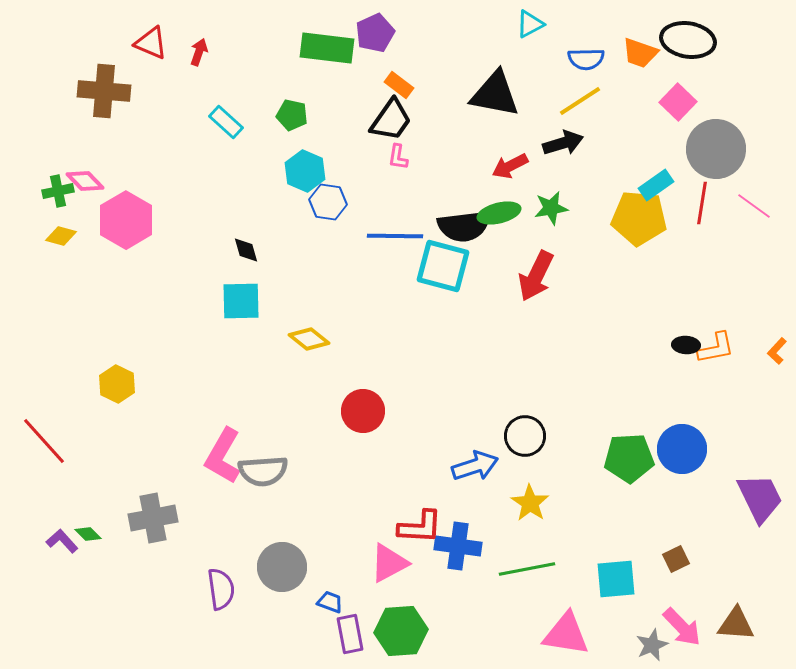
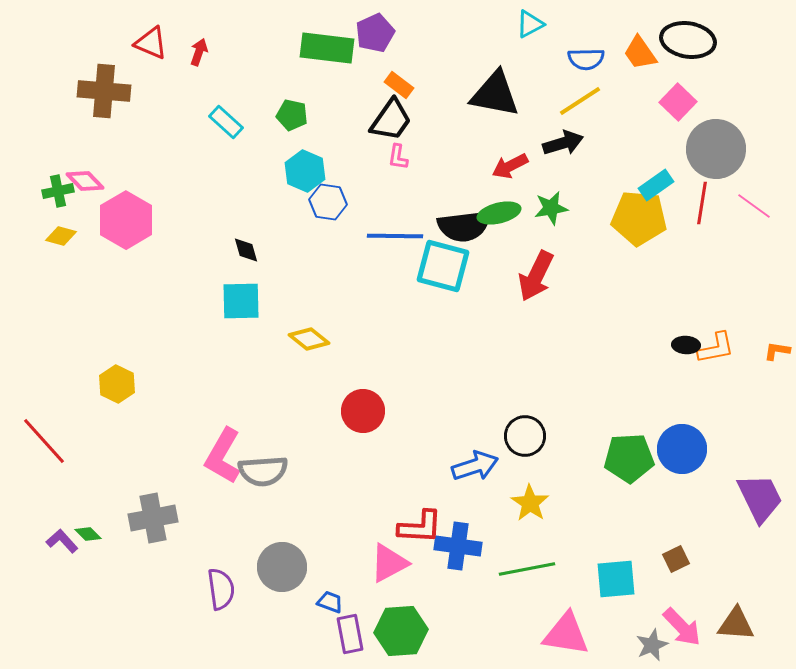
orange trapezoid at (640, 53): rotated 36 degrees clockwise
orange L-shape at (777, 351): rotated 56 degrees clockwise
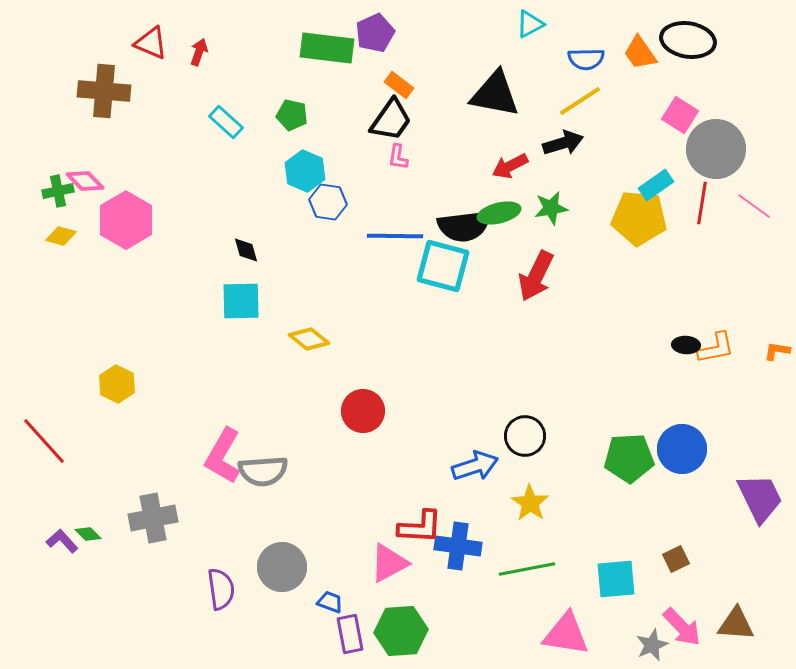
pink square at (678, 102): moved 2 px right, 13 px down; rotated 12 degrees counterclockwise
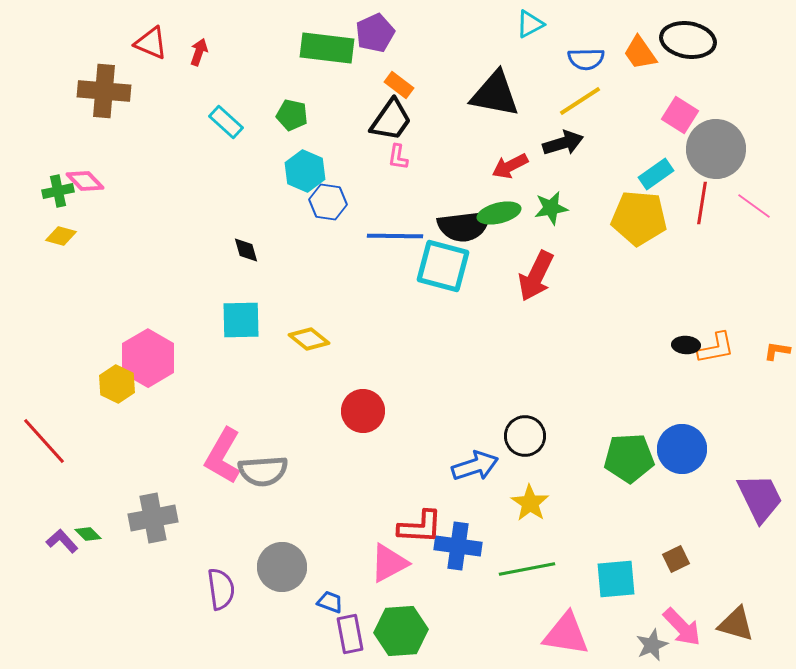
cyan rectangle at (656, 185): moved 11 px up
pink hexagon at (126, 220): moved 22 px right, 138 px down
cyan square at (241, 301): moved 19 px down
brown triangle at (736, 624): rotated 12 degrees clockwise
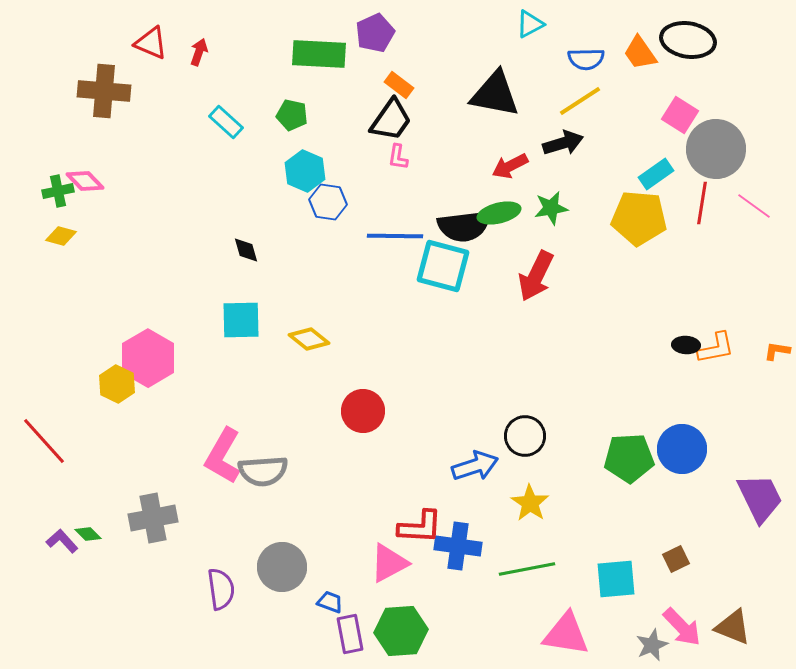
green rectangle at (327, 48): moved 8 px left, 6 px down; rotated 4 degrees counterclockwise
brown triangle at (736, 624): moved 3 px left, 3 px down; rotated 6 degrees clockwise
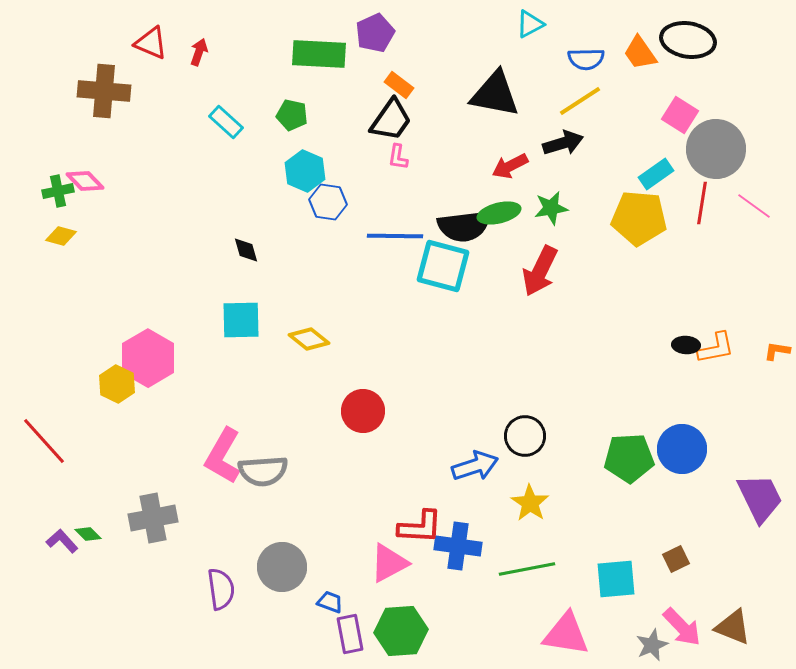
red arrow at (536, 276): moved 4 px right, 5 px up
